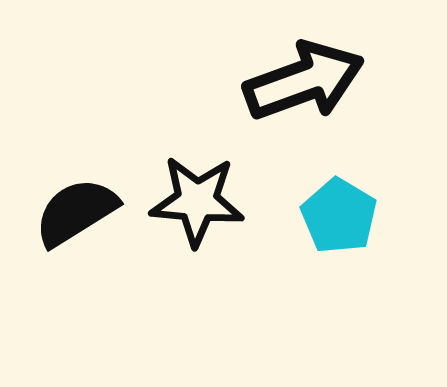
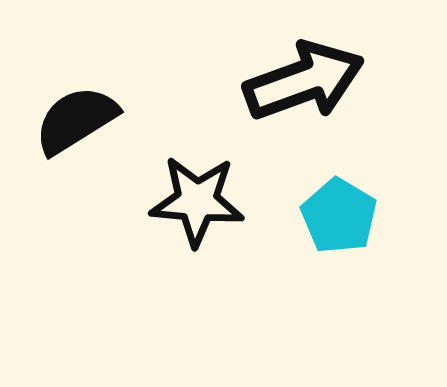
black semicircle: moved 92 px up
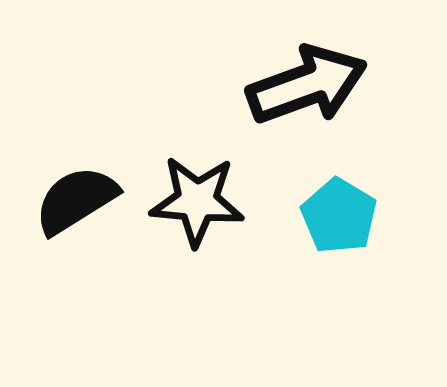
black arrow: moved 3 px right, 4 px down
black semicircle: moved 80 px down
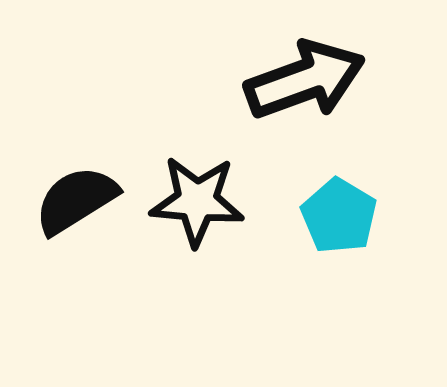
black arrow: moved 2 px left, 5 px up
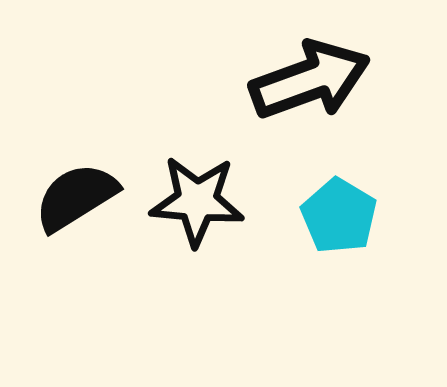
black arrow: moved 5 px right
black semicircle: moved 3 px up
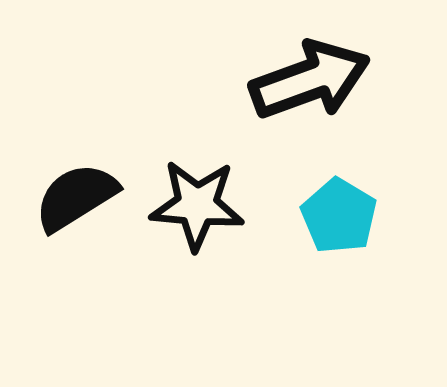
black star: moved 4 px down
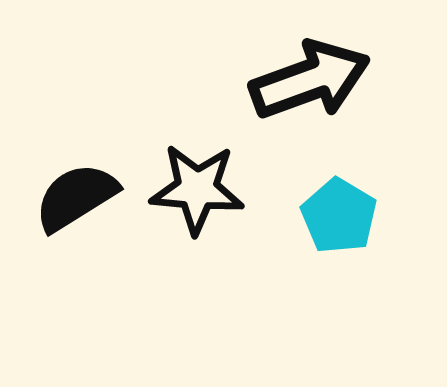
black star: moved 16 px up
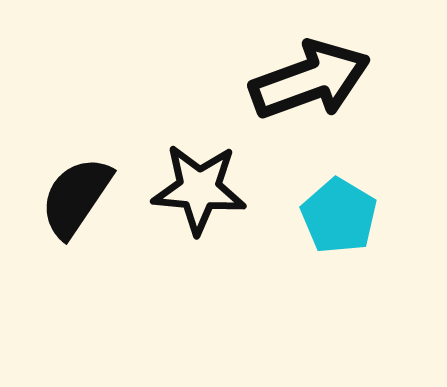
black star: moved 2 px right
black semicircle: rotated 24 degrees counterclockwise
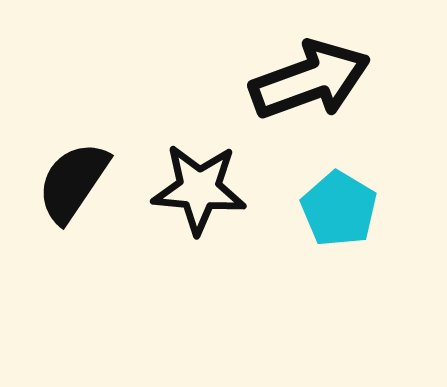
black semicircle: moved 3 px left, 15 px up
cyan pentagon: moved 7 px up
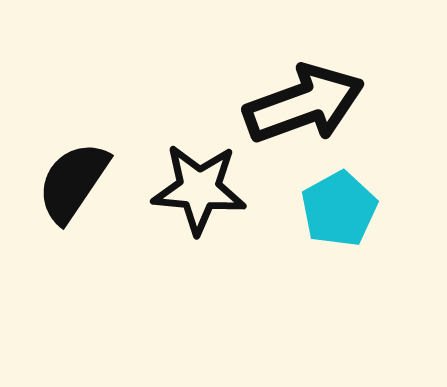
black arrow: moved 6 px left, 24 px down
cyan pentagon: rotated 12 degrees clockwise
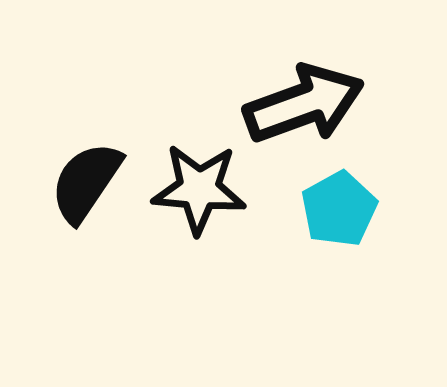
black semicircle: moved 13 px right
